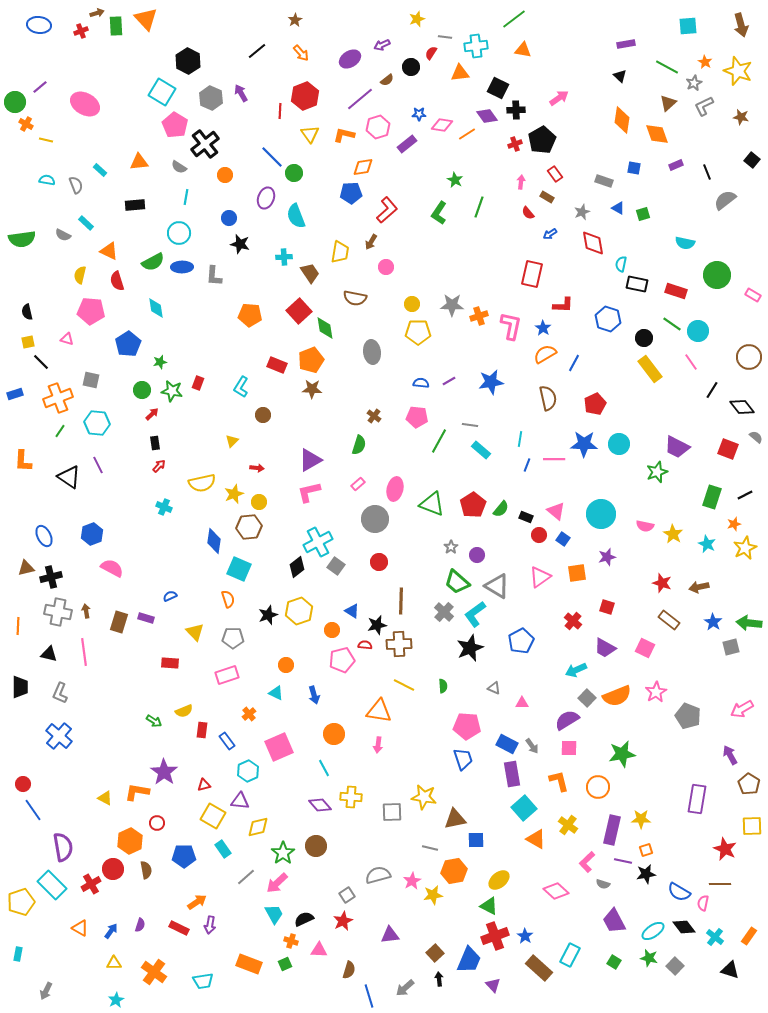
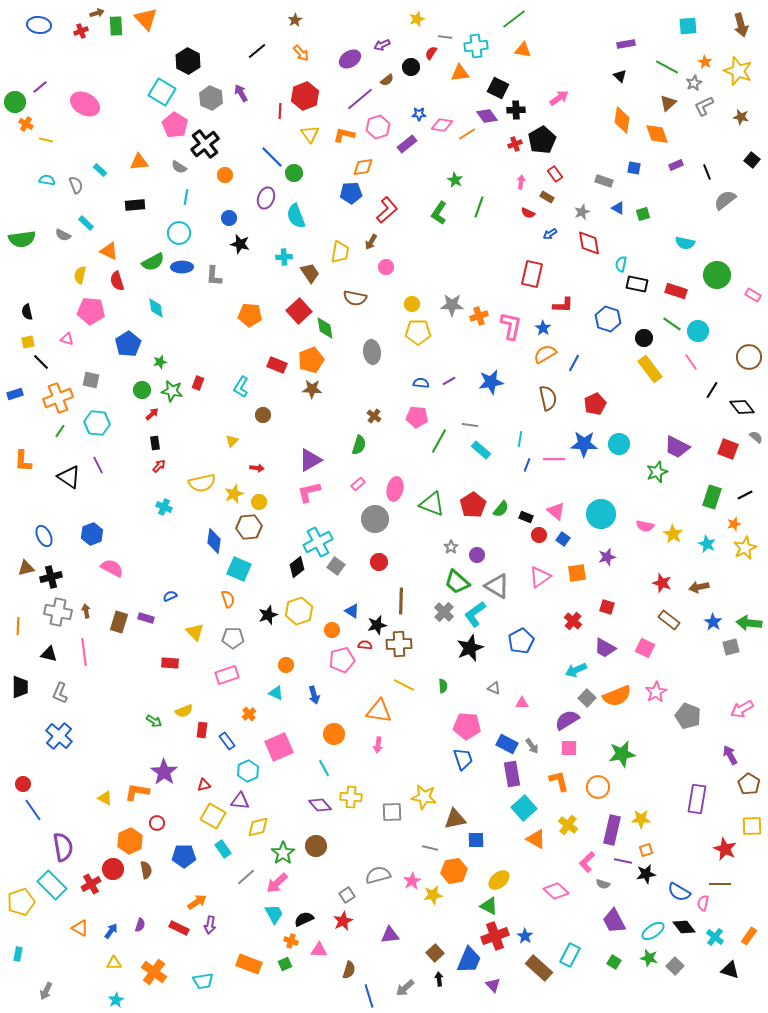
red semicircle at (528, 213): rotated 24 degrees counterclockwise
red diamond at (593, 243): moved 4 px left
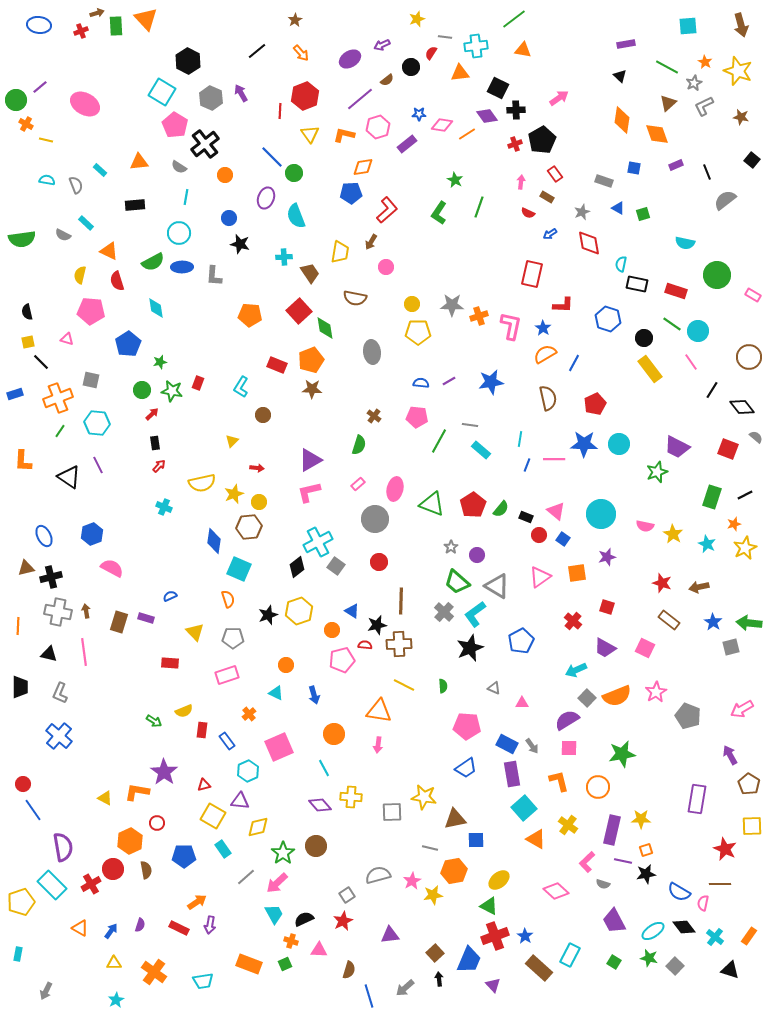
green circle at (15, 102): moved 1 px right, 2 px up
blue trapezoid at (463, 759): moved 3 px right, 9 px down; rotated 75 degrees clockwise
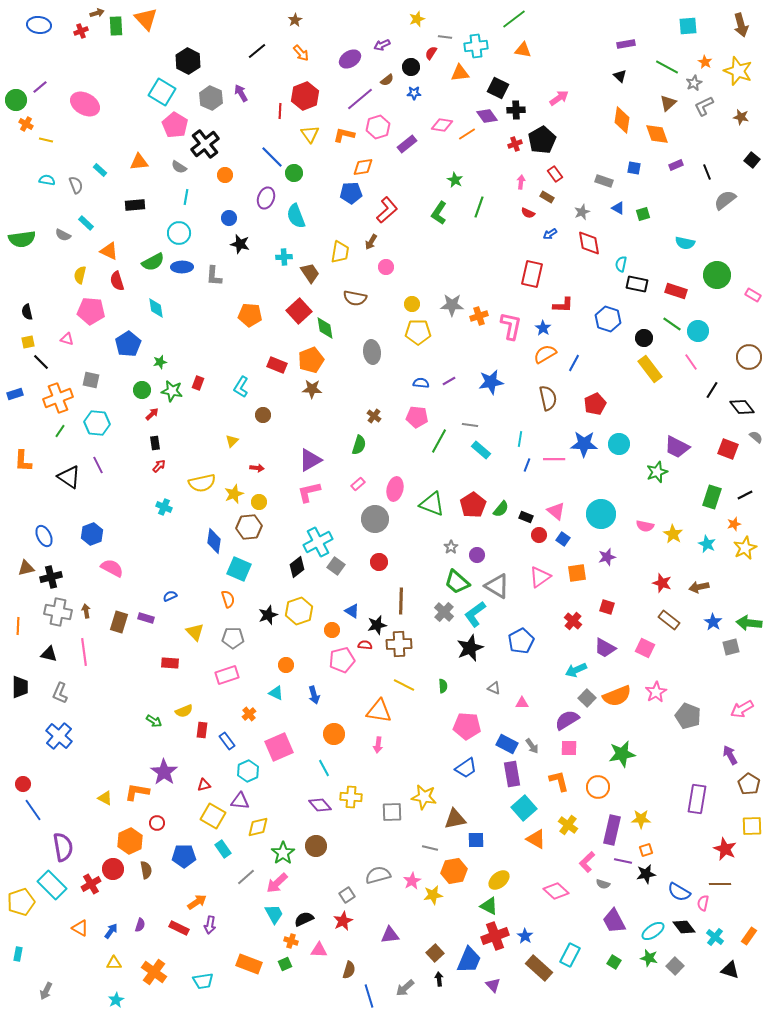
blue star at (419, 114): moved 5 px left, 21 px up
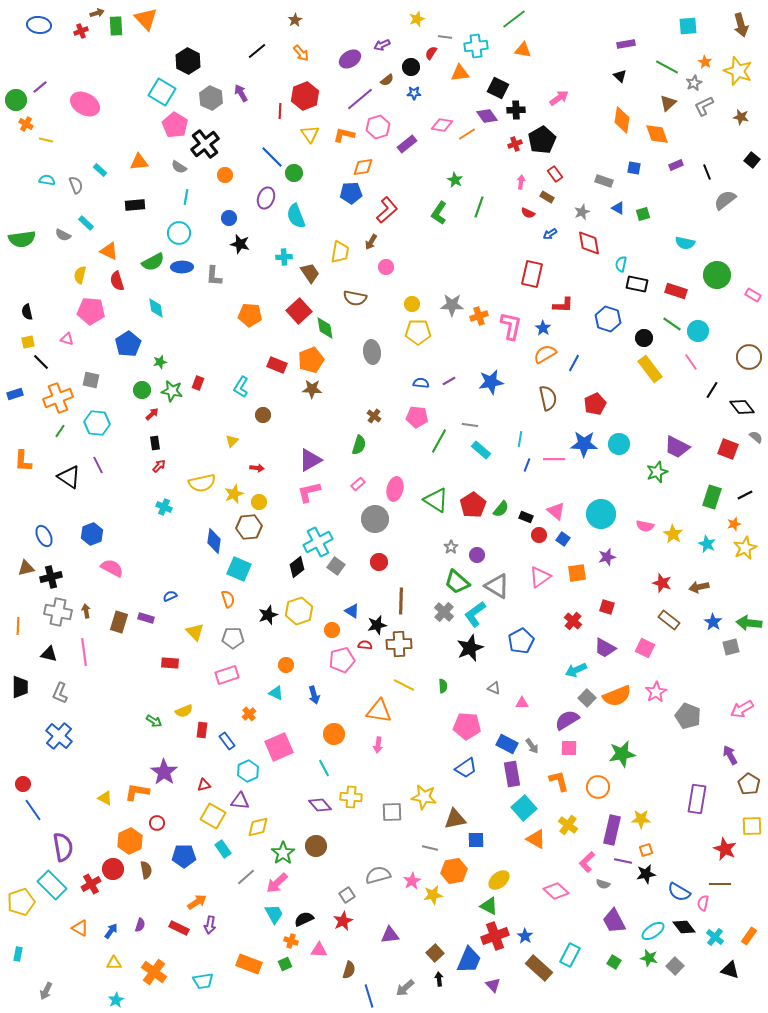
green triangle at (432, 504): moved 4 px right, 4 px up; rotated 12 degrees clockwise
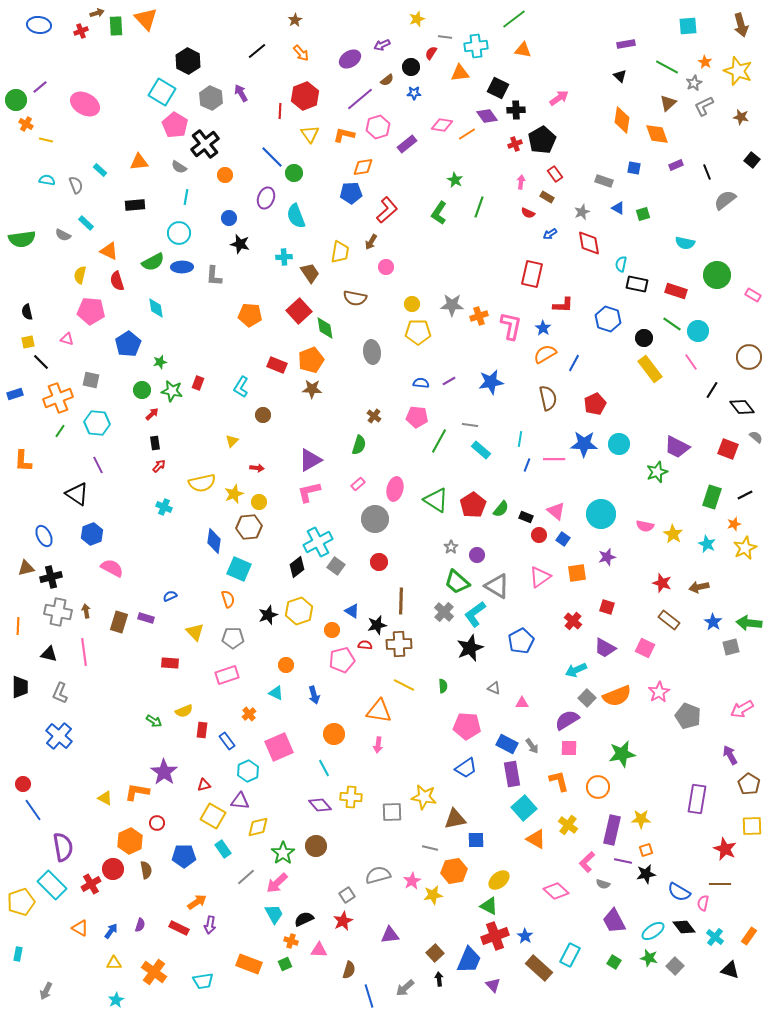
black triangle at (69, 477): moved 8 px right, 17 px down
pink star at (656, 692): moved 3 px right
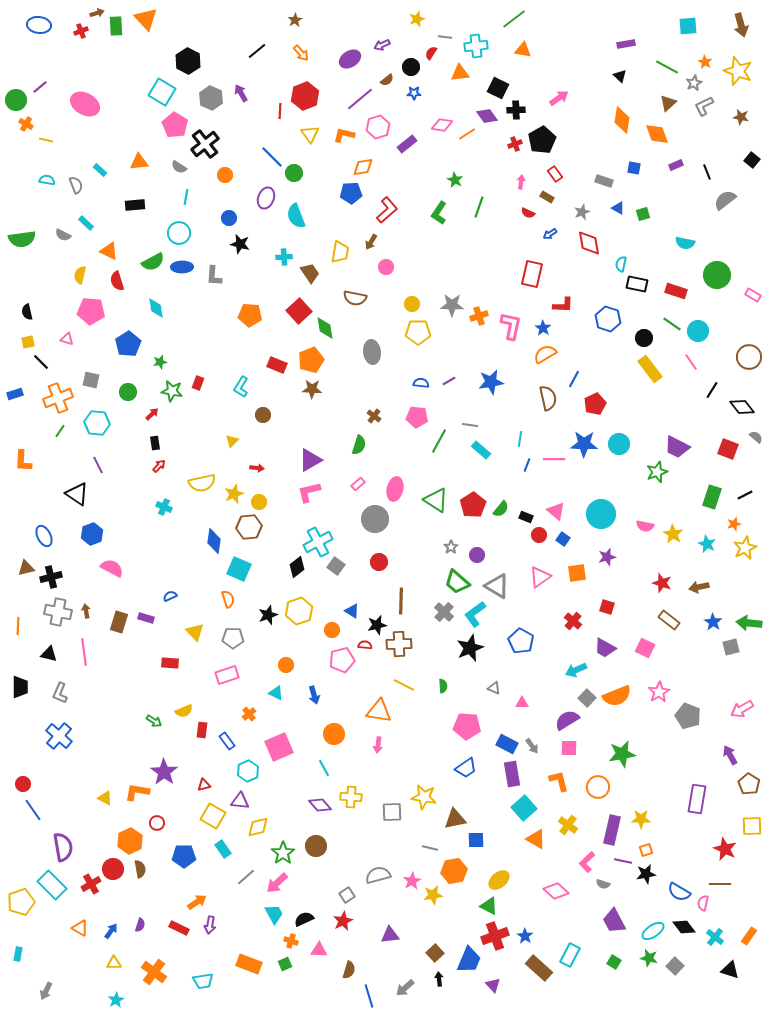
blue line at (574, 363): moved 16 px down
green circle at (142, 390): moved 14 px left, 2 px down
blue pentagon at (521, 641): rotated 15 degrees counterclockwise
brown semicircle at (146, 870): moved 6 px left, 1 px up
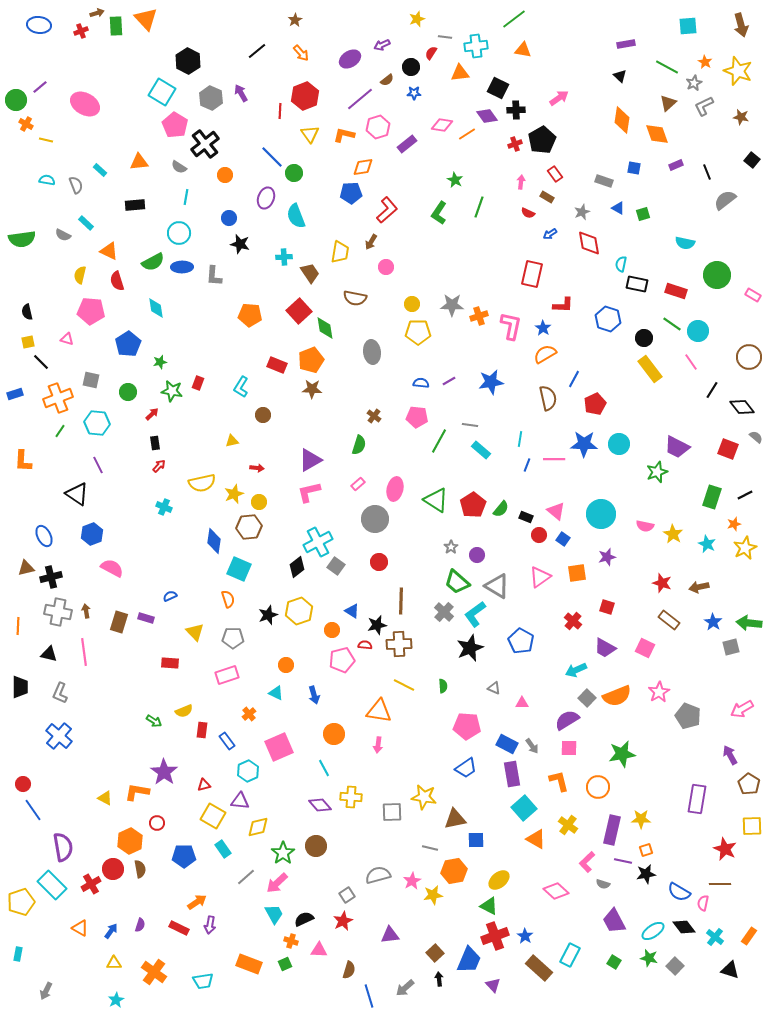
yellow triangle at (232, 441): rotated 32 degrees clockwise
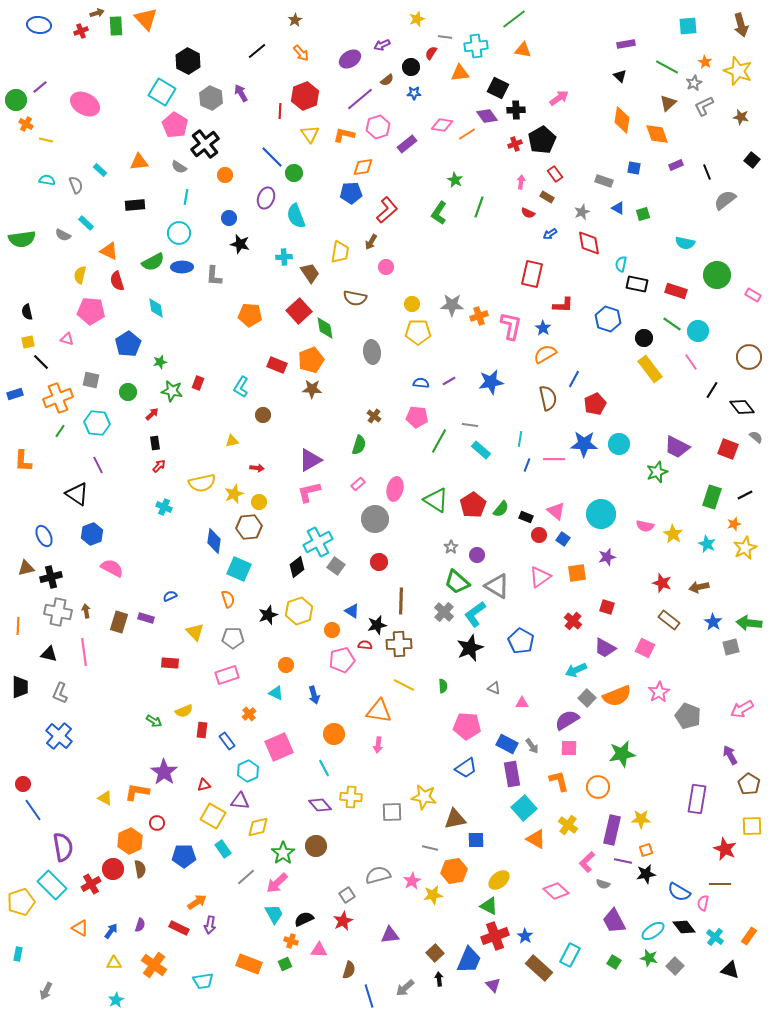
orange cross at (154, 972): moved 7 px up
